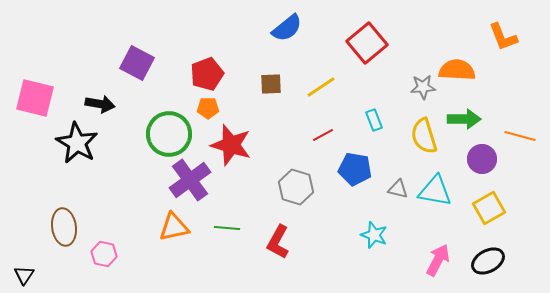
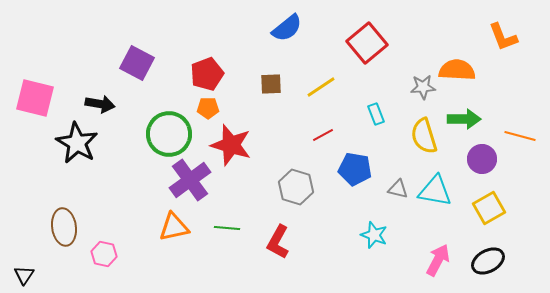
cyan rectangle: moved 2 px right, 6 px up
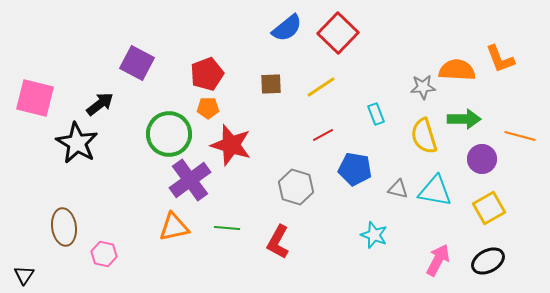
orange L-shape: moved 3 px left, 22 px down
red square: moved 29 px left, 10 px up; rotated 6 degrees counterclockwise
black arrow: rotated 48 degrees counterclockwise
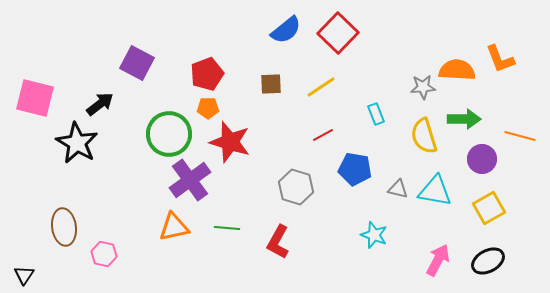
blue semicircle: moved 1 px left, 2 px down
red star: moved 1 px left, 3 px up
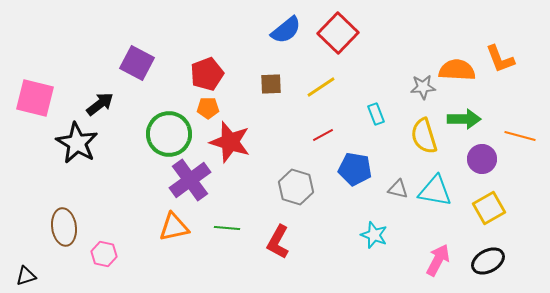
black triangle: moved 2 px right, 1 px down; rotated 40 degrees clockwise
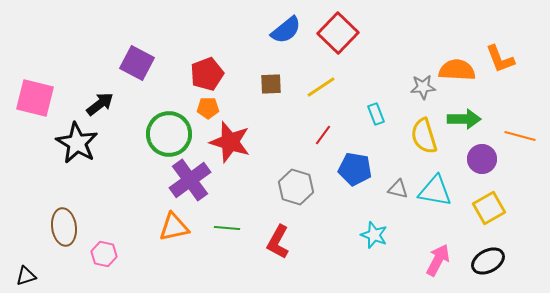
red line: rotated 25 degrees counterclockwise
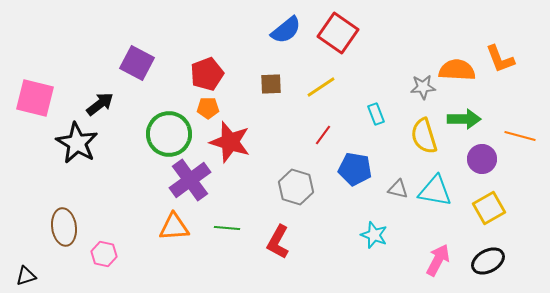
red square: rotated 9 degrees counterclockwise
orange triangle: rotated 8 degrees clockwise
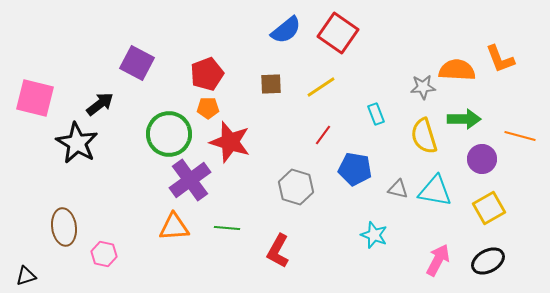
red L-shape: moved 9 px down
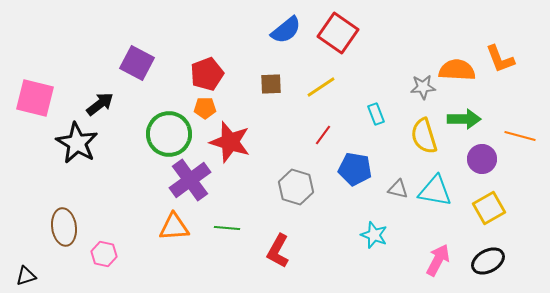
orange pentagon: moved 3 px left
